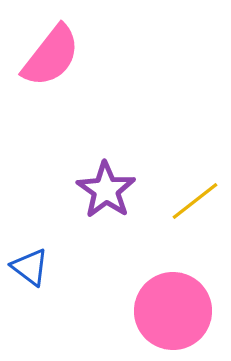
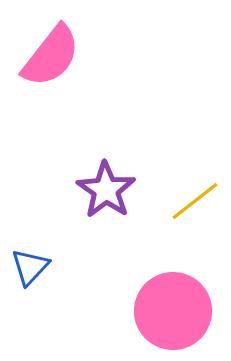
blue triangle: rotated 36 degrees clockwise
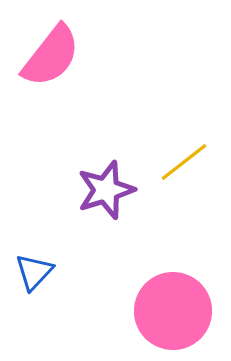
purple star: rotated 20 degrees clockwise
yellow line: moved 11 px left, 39 px up
blue triangle: moved 4 px right, 5 px down
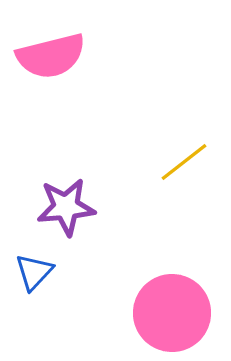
pink semicircle: rotated 38 degrees clockwise
purple star: moved 40 px left, 17 px down; rotated 12 degrees clockwise
pink circle: moved 1 px left, 2 px down
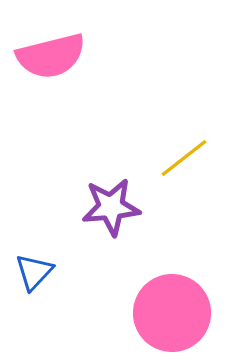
yellow line: moved 4 px up
purple star: moved 45 px right
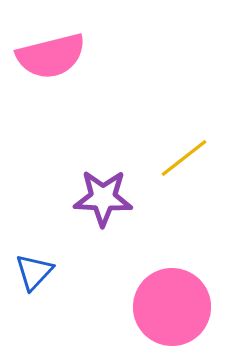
purple star: moved 8 px left, 9 px up; rotated 8 degrees clockwise
pink circle: moved 6 px up
